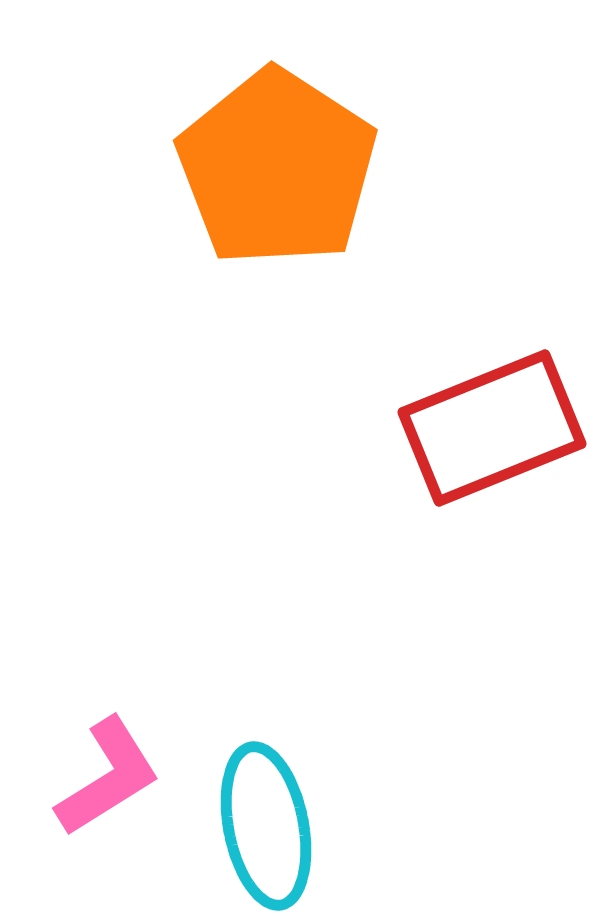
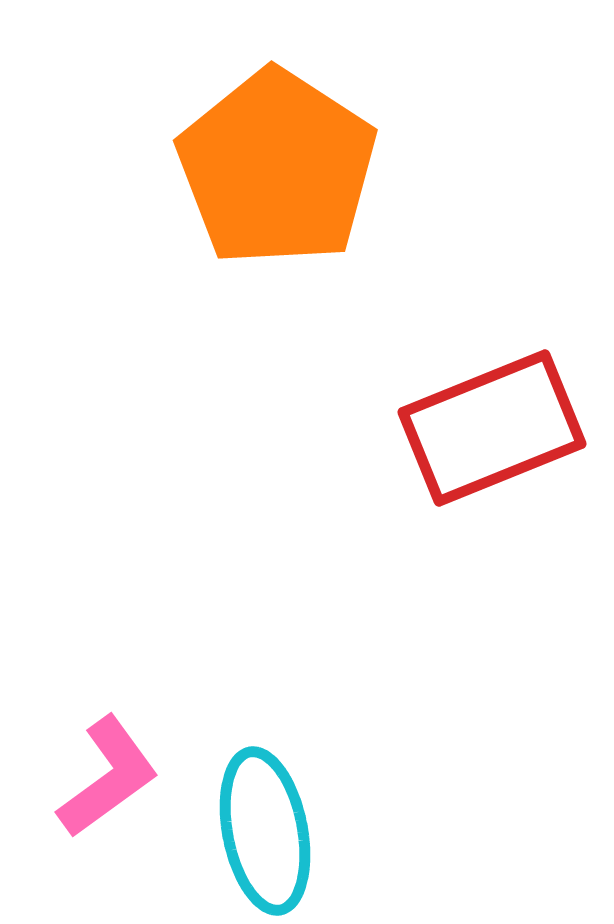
pink L-shape: rotated 4 degrees counterclockwise
cyan ellipse: moved 1 px left, 5 px down
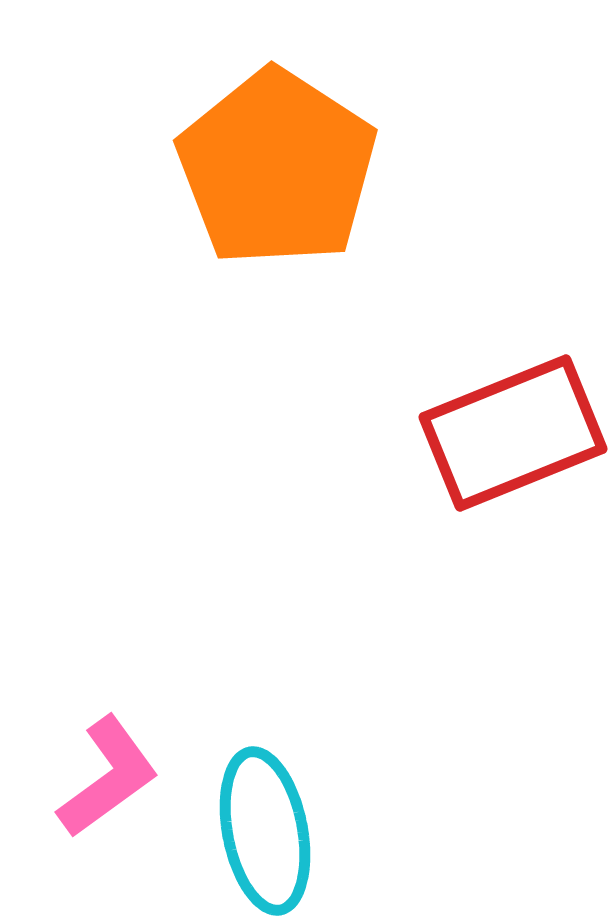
red rectangle: moved 21 px right, 5 px down
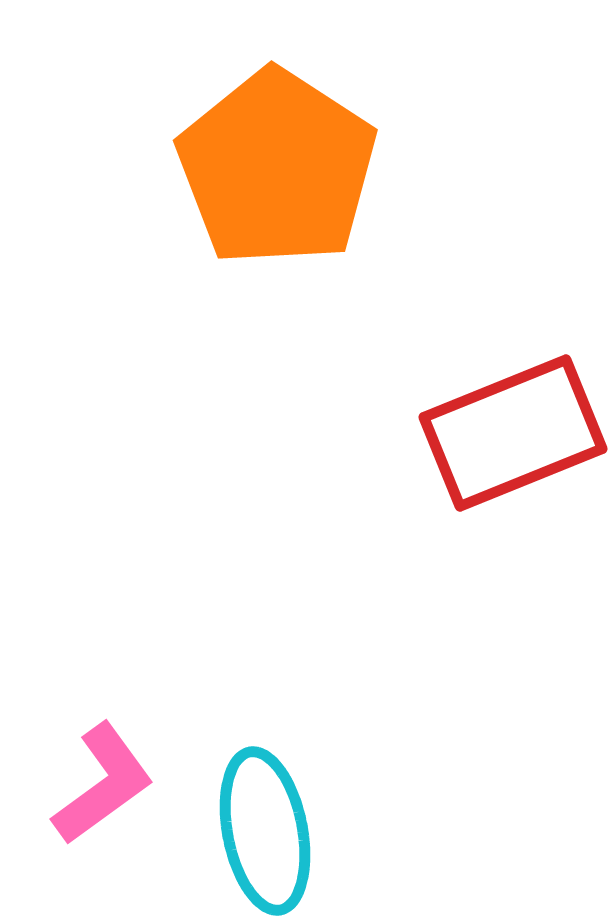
pink L-shape: moved 5 px left, 7 px down
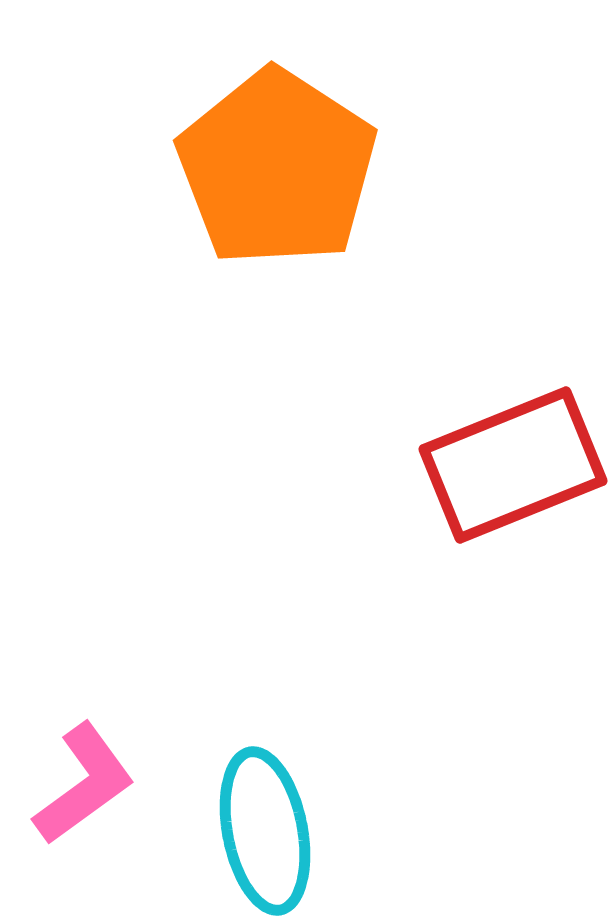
red rectangle: moved 32 px down
pink L-shape: moved 19 px left
